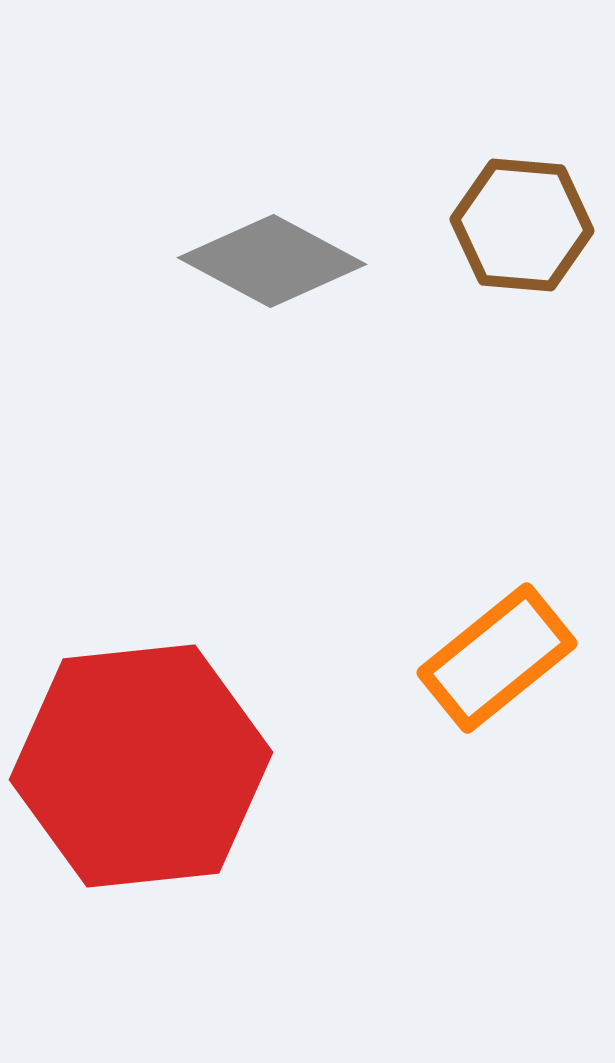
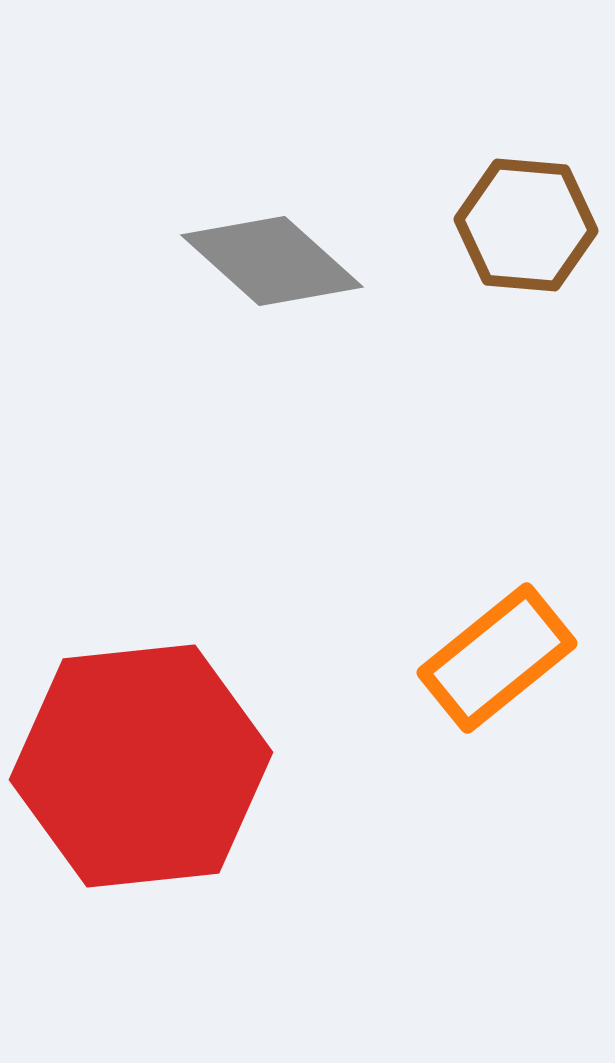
brown hexagon: moved 4 px right
gray diamond: rotated 14 degrees clockwise
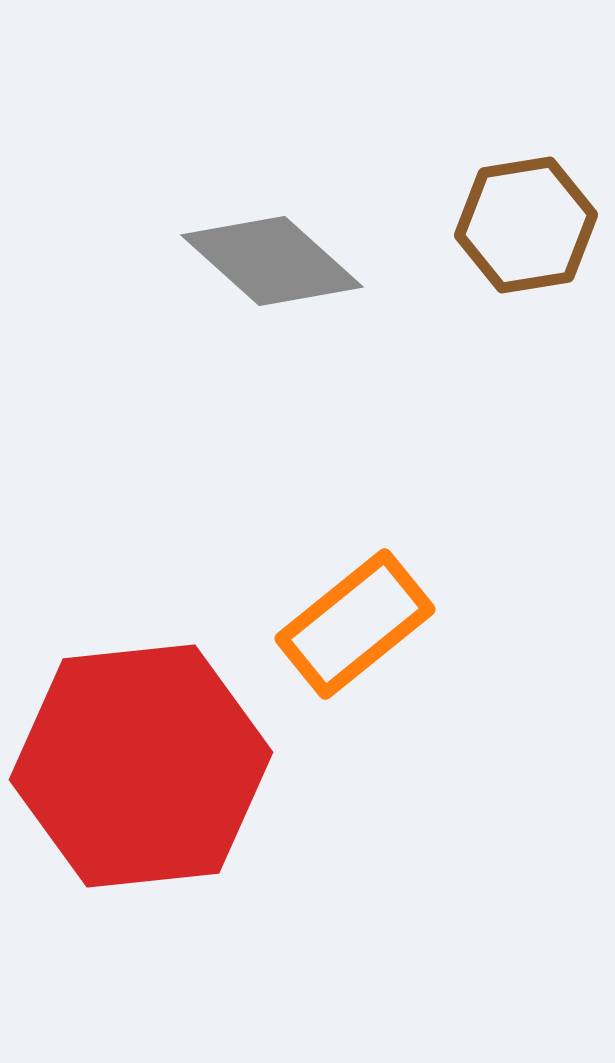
brown hexagon: rotated 14 degrees counterclockwise
orange rectangle: moved 142 px left, 34 px up
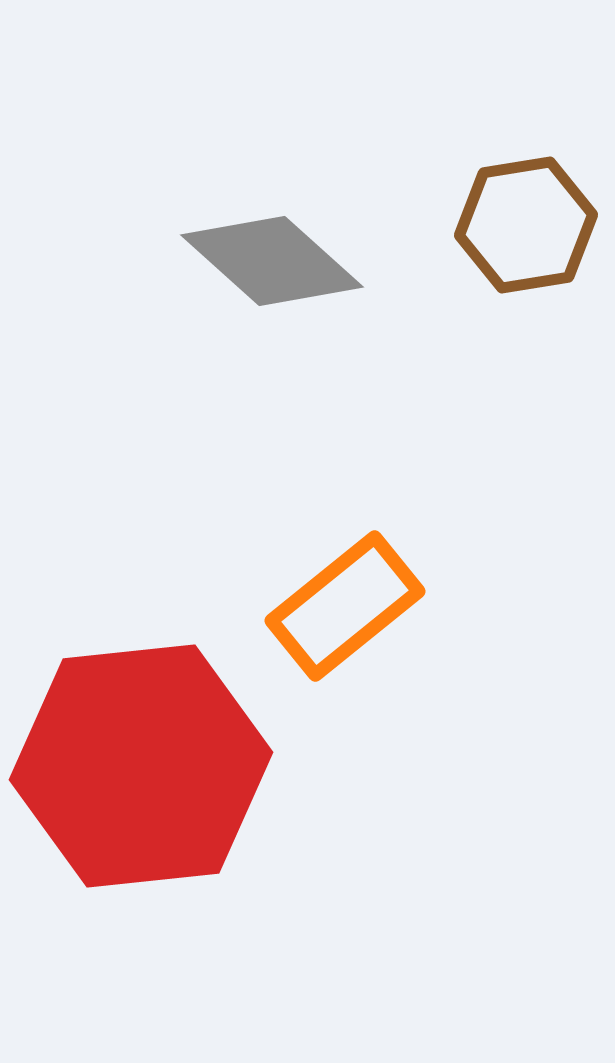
orange rectangle: moved 10 px left, 18 px up
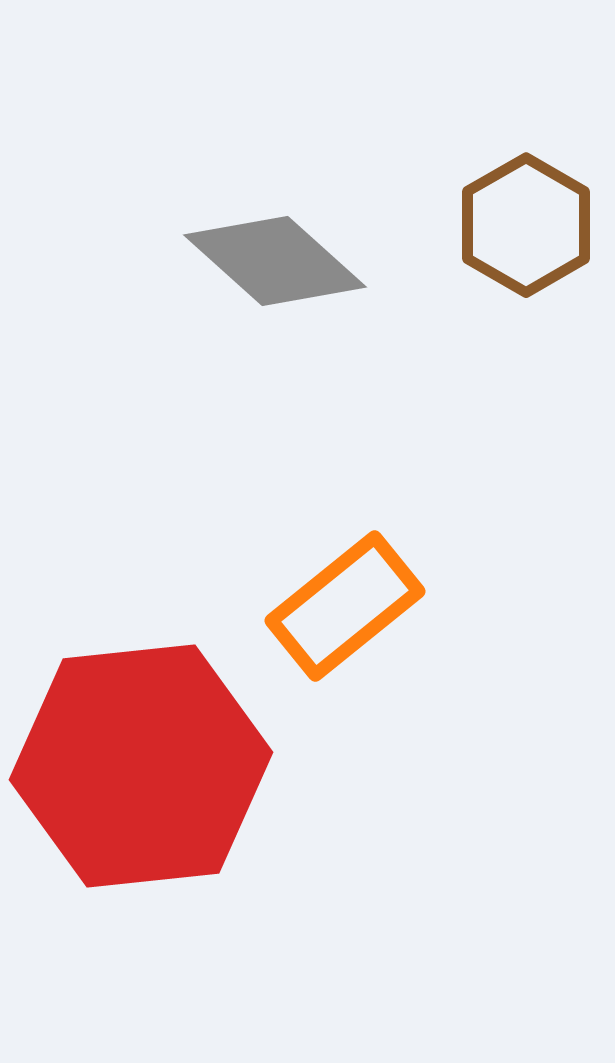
brown hexagon: rotated 21 degrees counterclockwise
gray diamond: moved 3 px right
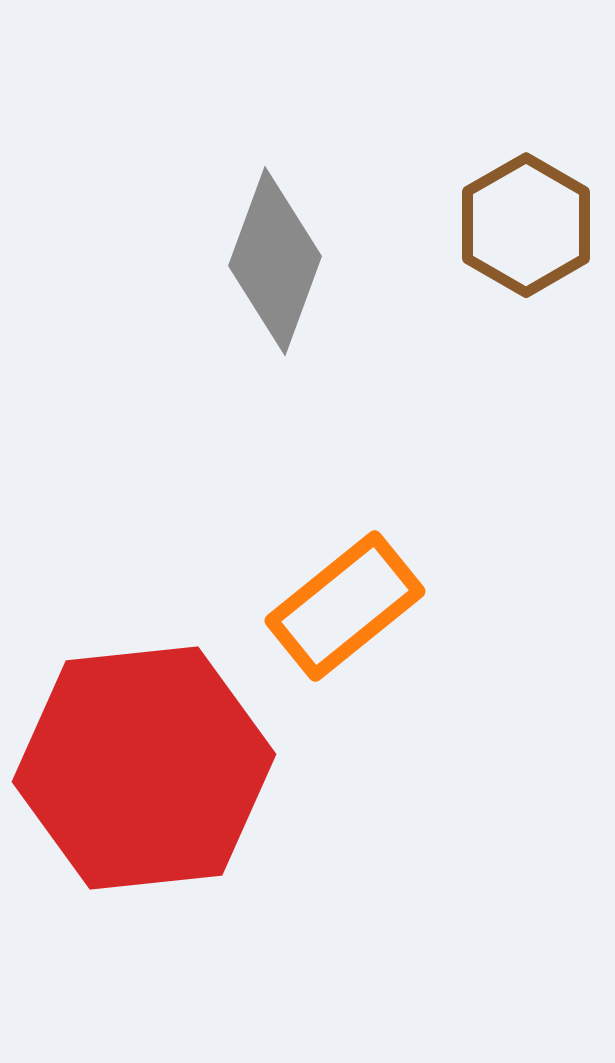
gray diamond: rotated 68 degrees clockwise
red hexagon: moved 3 px right, 2 px down
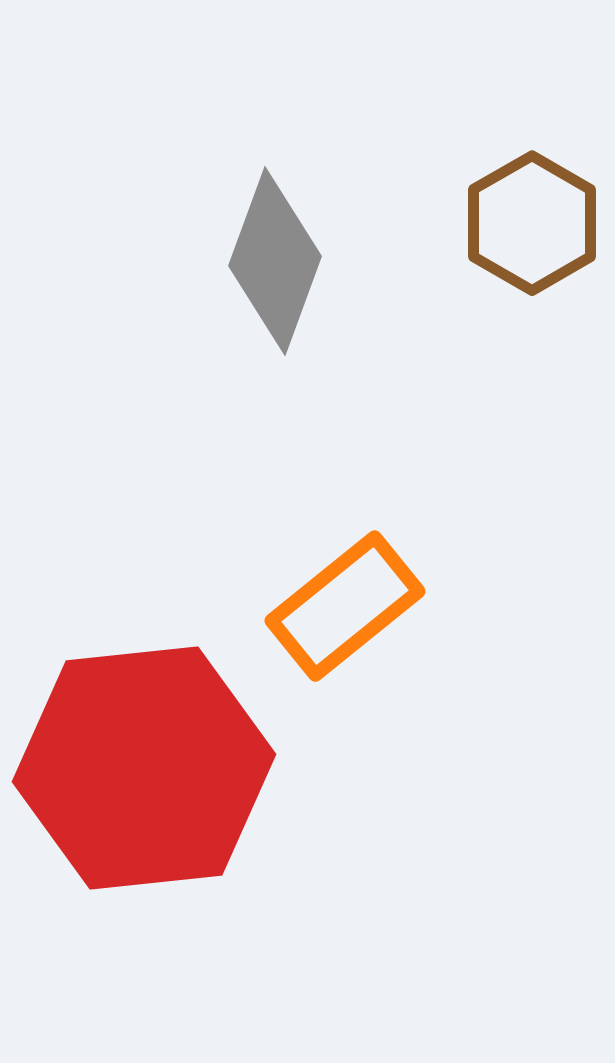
brown hexagon: moved 6 px right, 2 px up
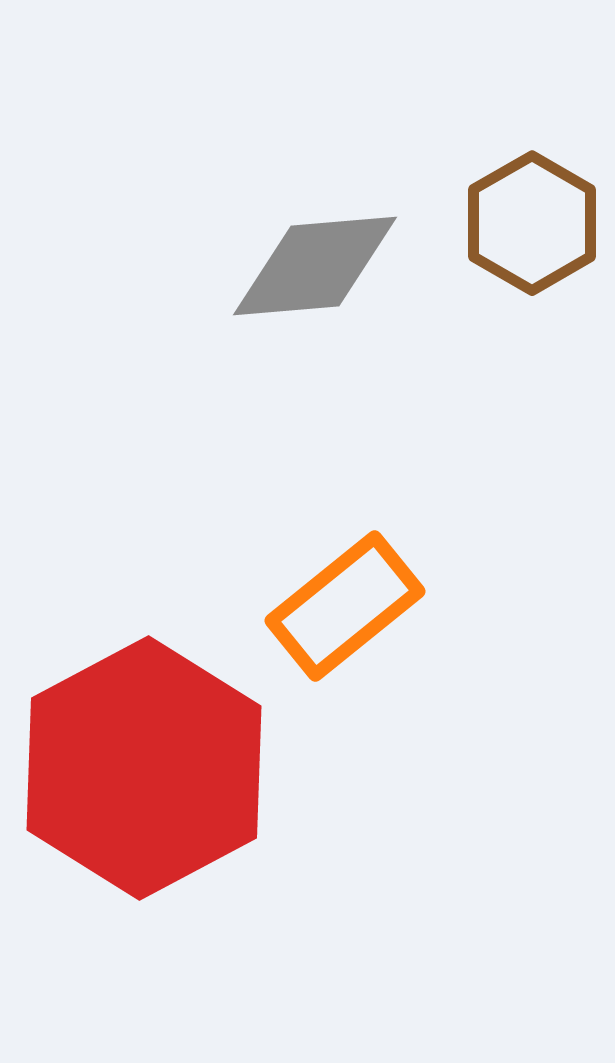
gray diamond: moved 40 px right, 5 px down; rotated 65 degrees clockwise
red hexagon: rotated 22 degrees counterclockwise
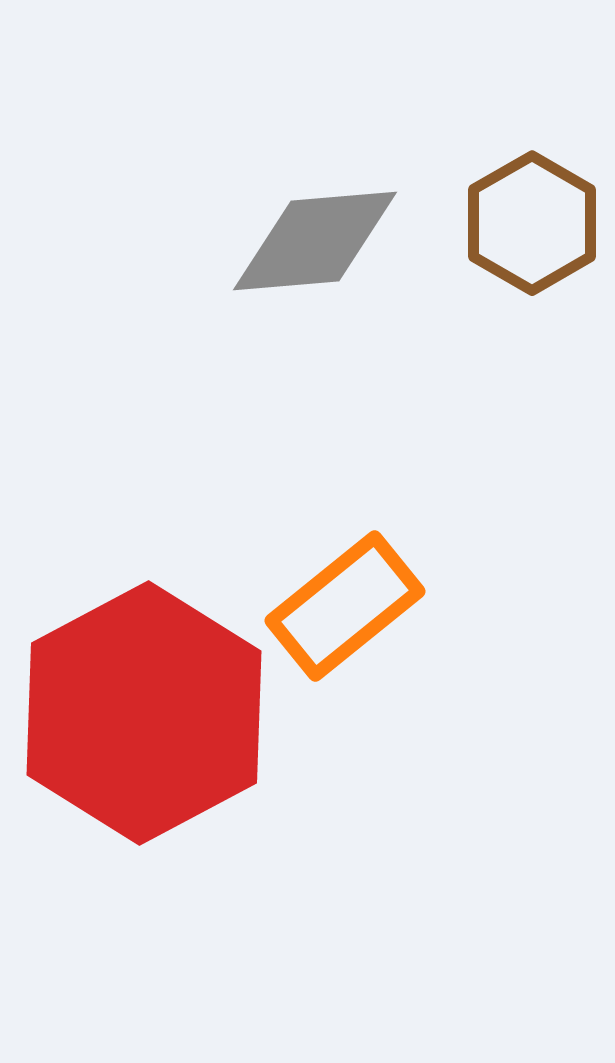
gray diamond: moved 25 px up
red hexagon: moved 55 px up
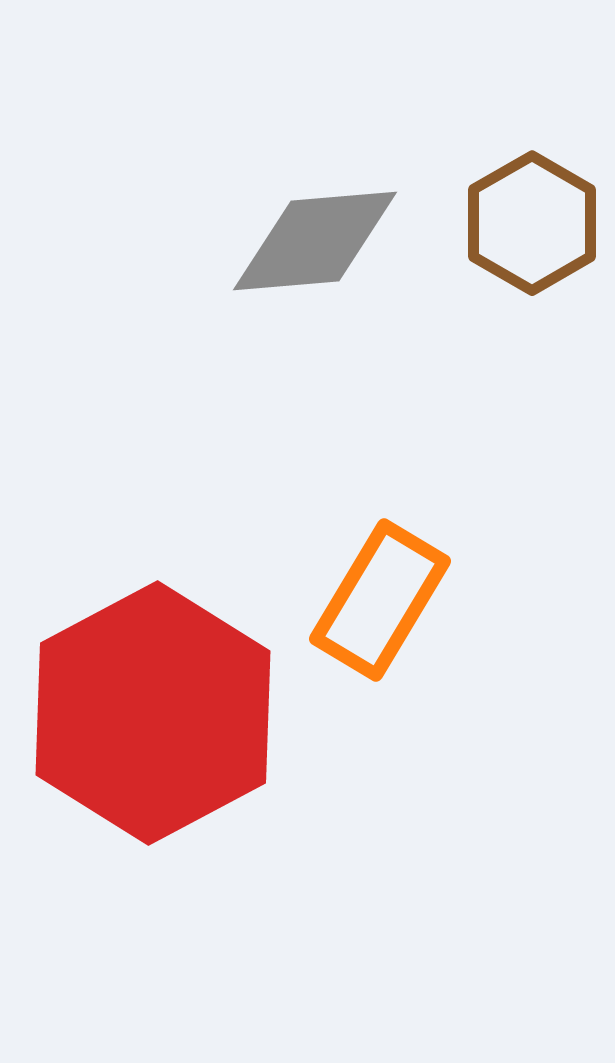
orange rectangle: moved 35 px right, 6 px up; rotated 20 degrees counterclockwise
red hexagon: moved 9 px right
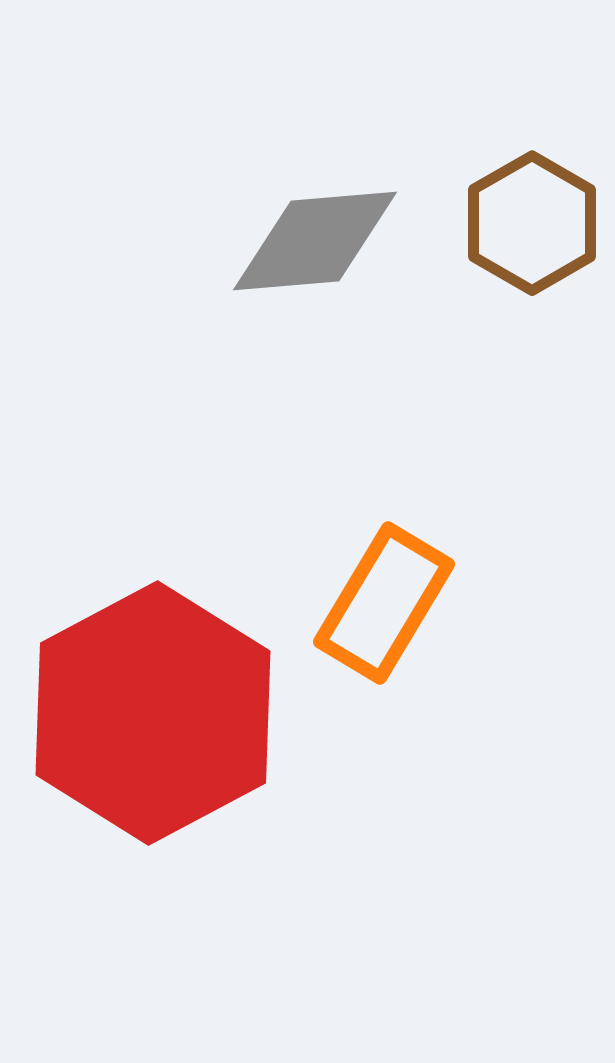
orange rectangle: moved 4 px right, 3 px down
